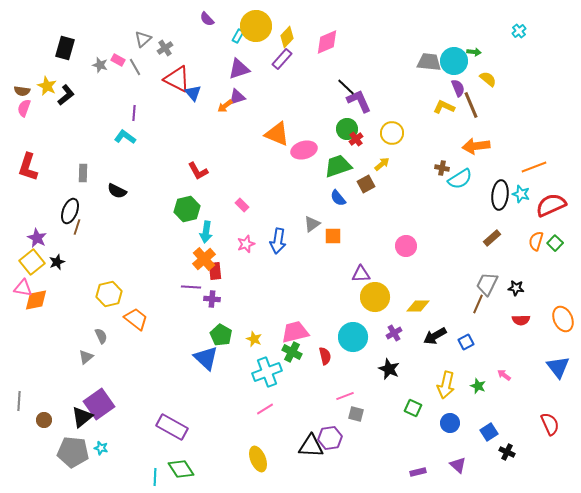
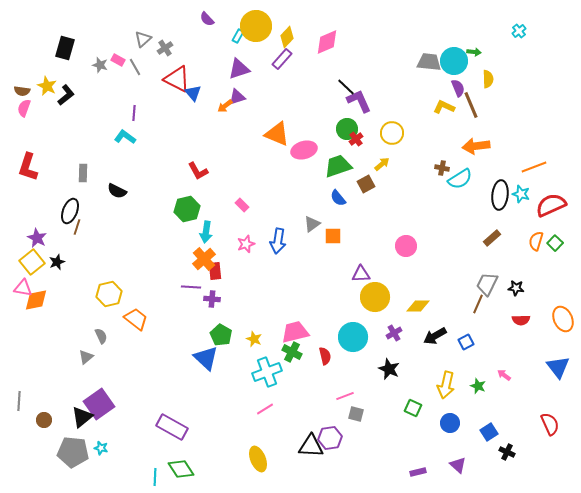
yellow semicircle at (488, 79): rotated 48 degrees clockwise
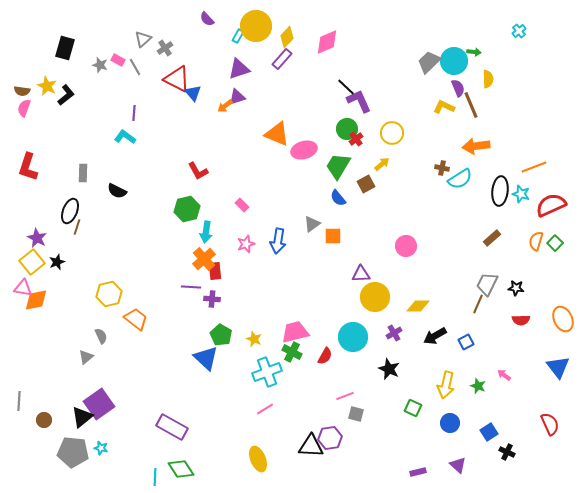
gray trapezoid at (429, 62): rotated 50 degrees counterclockwise
green trapezoid at (338, 166): rotated 40 degrees counterclockwise
black ellipse at (500, 195): moved 4 px up
red semicircle at (325, 356): rotated 42 degrees clockwise
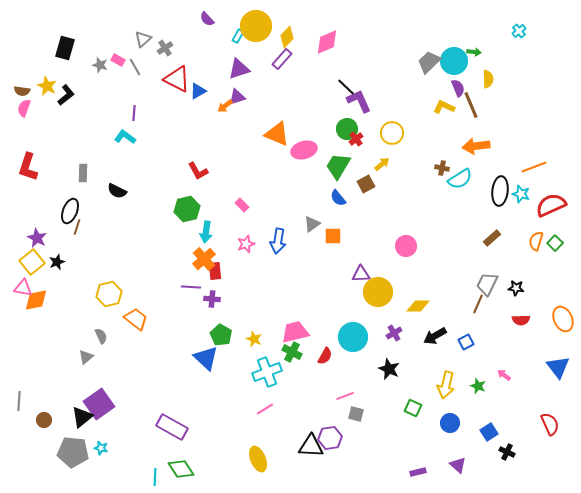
blue triangle at (193, 93): moved 5 px right, 2 px up; rotated 42 degrees clockwise
yellow circle at (375, 297): moved 3 px right, 5 px up
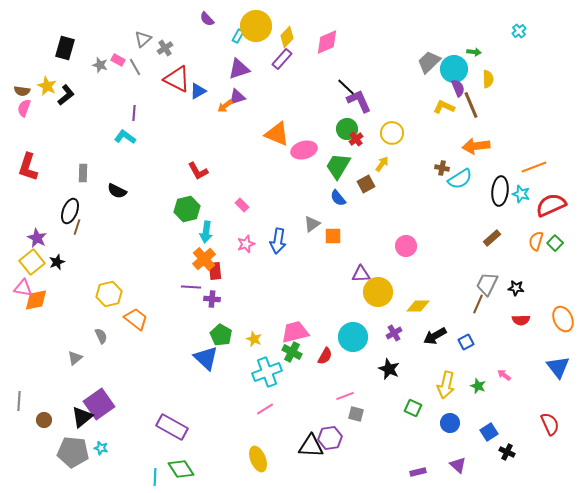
cyan circle at (454, 61): moved 8 px down
yellow arrow at (382, 164): rotated 14 degrees counterclockwise
gray triangle at (86, 357): moved 11 px left, 1 px down
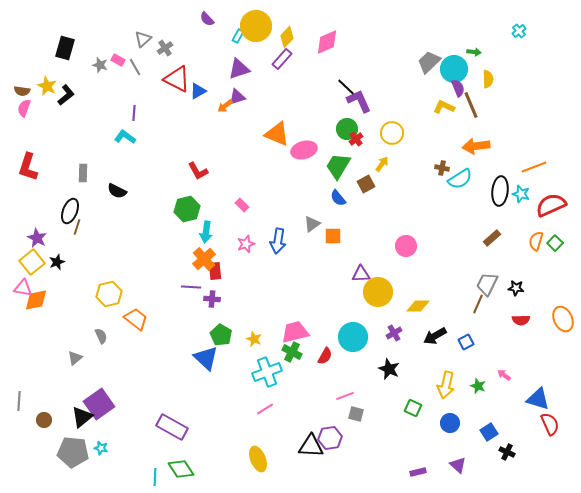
blue triangle at (558, 367): moved 20 px left, 32 px down; rotated 35 degrees counterclockwise
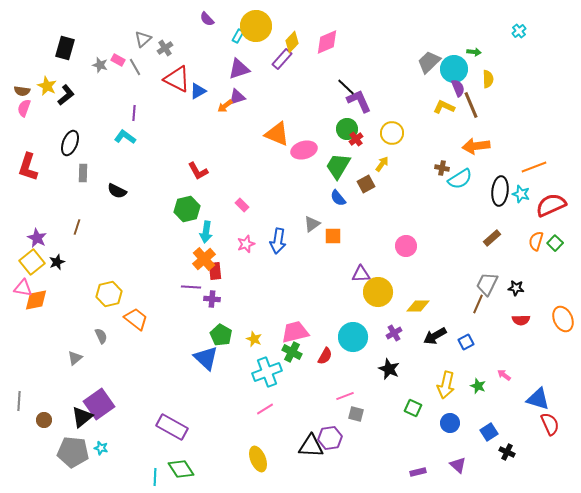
yellow diamond at (287, 37): moved 5 px right, 5 px down
black ellipse at (70, 211): moved 68 px up
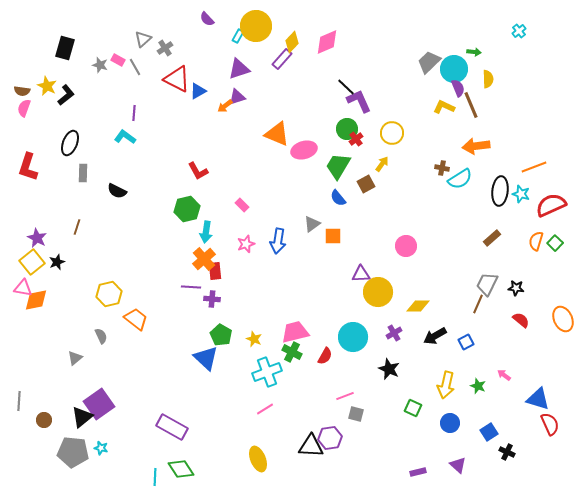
red semicircle at (521, 320): rotated 138 degrees counterclockwise
